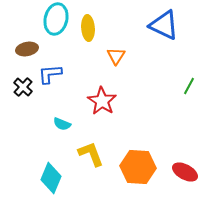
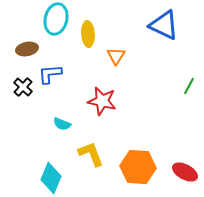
yellow ellipse: moved 6 px down
red star: rotated 20 degrees counterclockwise
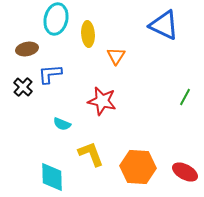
green line: moved 4 px left, 11 px down
cyan diamond: moved 1 px right, 1 px up; rotated 24 degrees counterclockwise
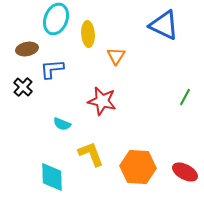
cyan ellipse: rotated 8 degrees clockwise
blue L-shape: moved 2 px right, 5 px up
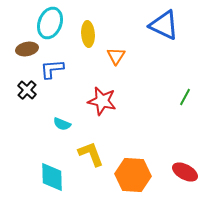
cyan ellipse: moved 6 px left, 4 px down
black cross: moved 4 px right, 3 px down
orange hexagon: moved 5 px left, 8 px down
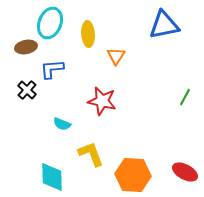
blue triangle: rotated 36 degrees counterclockwise
brown ellipse: moved 1 px left, 2 px up
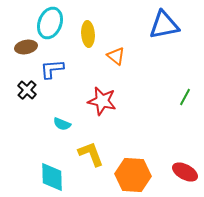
orange triangle: rotated 24 degrees counterclockwise
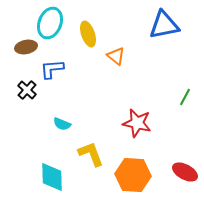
yellow ellipse: rotated 15 degrees counterclockwise
red star: moved 35 px right, 22 px down
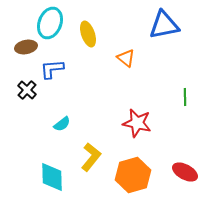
orange triangle: moved 10 px right, 2 px down
green line: rotated 30 degrees counterclockwise
cyan semicircle: rotated 60 degrees counterclockwise
yellow L-shape: moved 3 px down; rotated 60 degrees clockwise
orange hexagon: rotated 20 degrees counterclockwise
